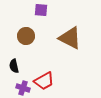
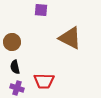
brown circle: moved 14 px left, 6 px down
black semicircle: moved 1 px right, 1 px down
red trapezoid: rotated 30 degrees clockwise
purple cross: moved 6 px left
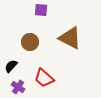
brown circle: moved 18 px right
black semicircle: moved 4 px left, 1 px up; rotated 56 degrees clockwise
red trapezoid: moved 3 px up; rotated 40 degrees clockwise
purple cross: moved 1 px right, 1 px up; rotated 16 degrees clockwise
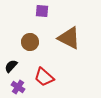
purple square: moved 1 px right, 1 px down
brown triangle: moved 1 px left
red trapezoid: moved 1 px up
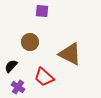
brown triangle: moved 1 px right, 16 px down
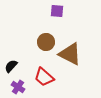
purple square: moved 15 px right
brown circle: moved 16 px right
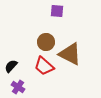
red trapezoid: moved 11 px up
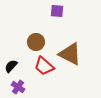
brown circle: moved 10 px left
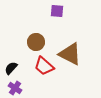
black semicircle: moved 2 px down
purple cross: moved 3 px left, 1 px down
